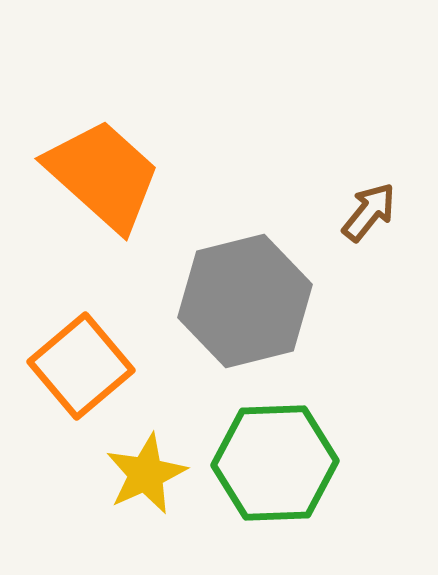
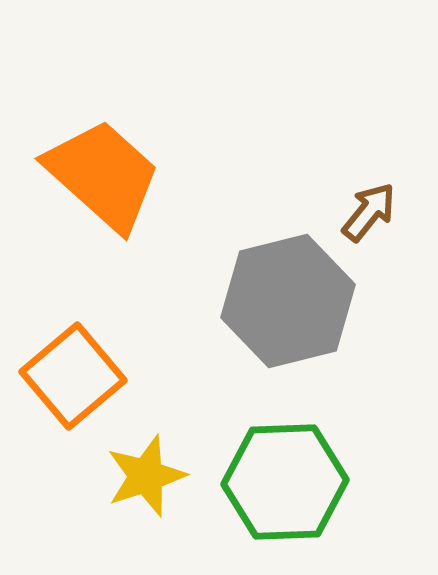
gray hexagon: moved 43 px right
orange square: moved 8 px left, 10 px down
green hexagon: moved 10 px right, 19 px down
yellow star: moved 2 px down; rotated 6 degrees clockwise
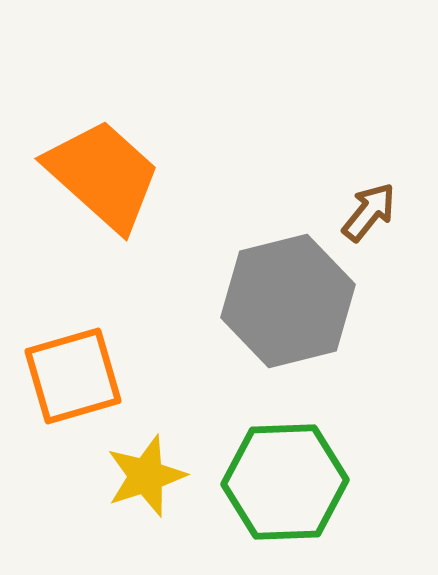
orange square: rotated 24 degrees clockwise
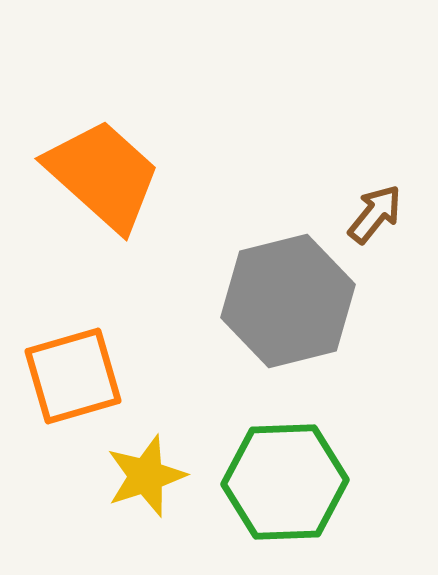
brown arrow: moved 6 px right, 2 px down
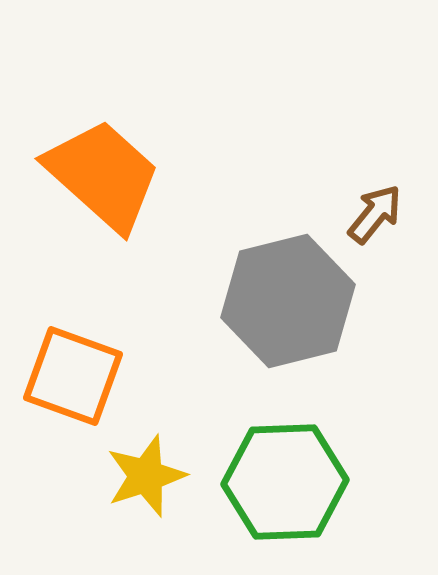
orange square: rotated 36 degrees clockwise
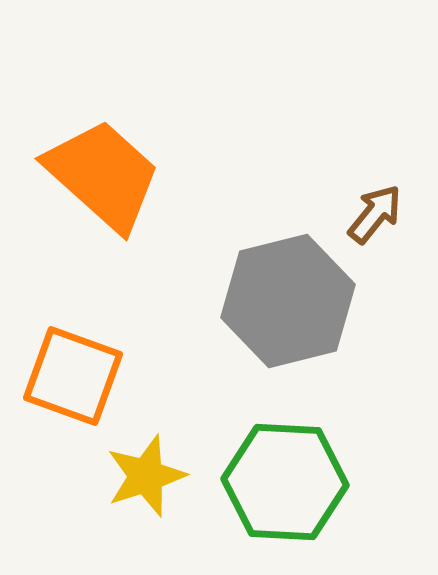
green hexagon: rotated 5 degrees clockwise
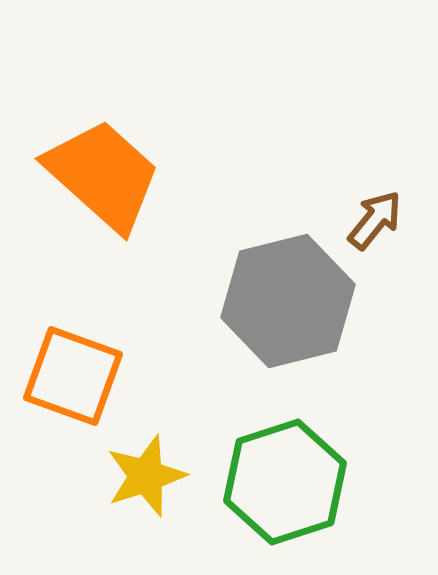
brown arrow: moved 6 px down
green hexagon: rotated 21 degrees counterclockwise
